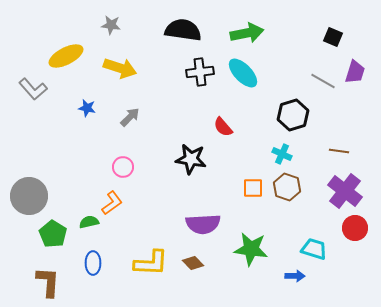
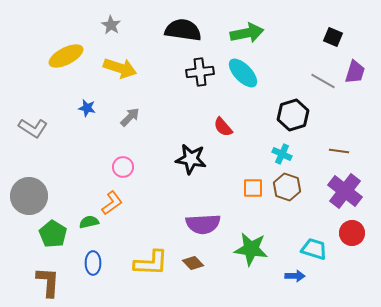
gray star: rotated 24 degrees clockwise
gray L-shape: moved 39 px down; rotated 16 degrees counterclockwise
red circle: moved 3 px left, 5 px down
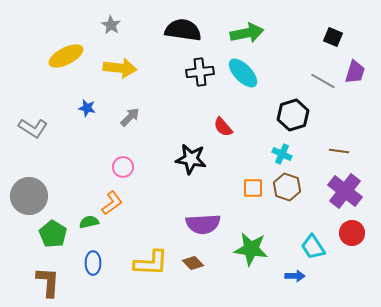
yellow arrow: rotated 12 degrees counterclockwise
cyan trapezoid: moved 1 px left, 2 px up; rotated 140 degrees counterclockwise
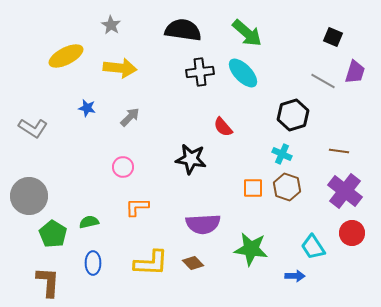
green arrow: rotated 52 degrees clockwise
orange L-shape: moved 25 px right, 4 px down; rotated 145 degrees counterclockwise
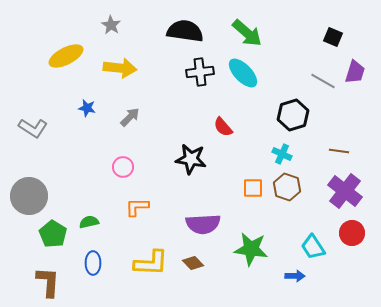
black semicircle: moved 2 px right, 1 px down
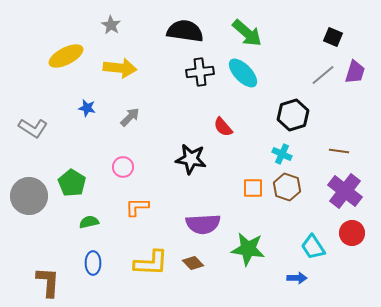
gray line: moved 6 px up; rotated 70 degrees counterclockwise
green pentagon: moved 19 px right, 51 px up
green star: moved 3 px left
blue arrow: moved 2 px right, 2 px down
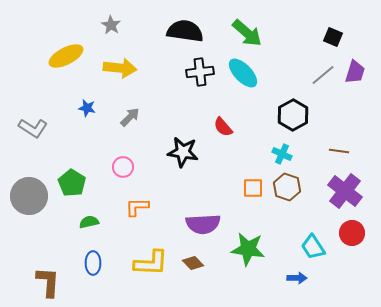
black hexagon: rotated 12 degrees counterclockwise
black star: moved 8 px left, 7 px up
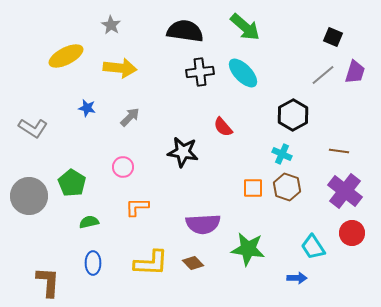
green arrow: moved 2 px left, 6 px up
